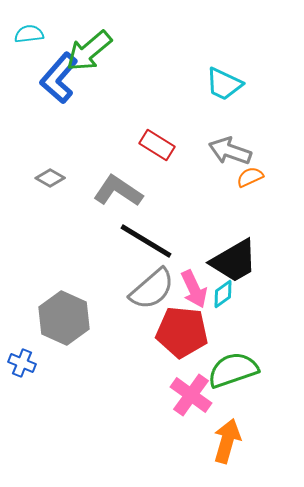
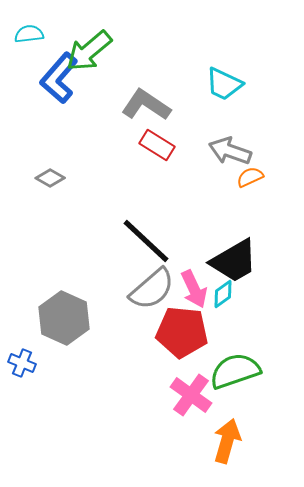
gray L-shape: moved 28 px right, 86 px up
black line: rotated 12 degrees clockwise
green semicircle: moved 2 px right, 1 px down
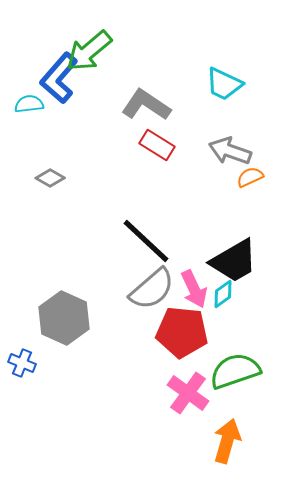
cyan semicircle: moved 70 px down
pink cross: moved 3 px left, 2 px up
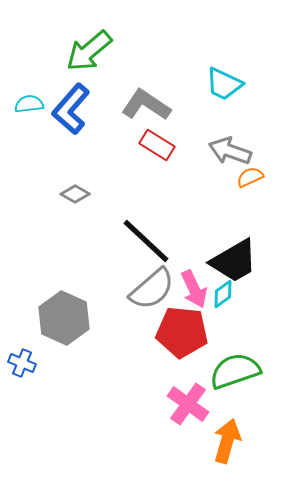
blue L-shape: moved 12 px right, 31 px down
gray diamond: moved 25 px right, 16 px down
pink cross: moved 11 px down
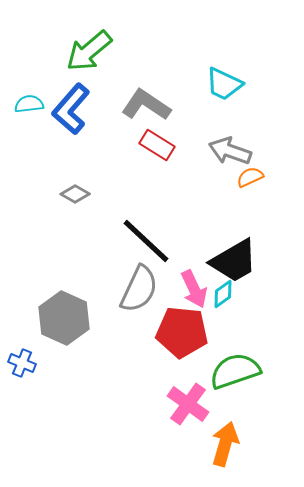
gray semicircle: moved 13 px left; rotated 24 degrees counterclockwise
orange arrow: moved 2 px left, 3 px down
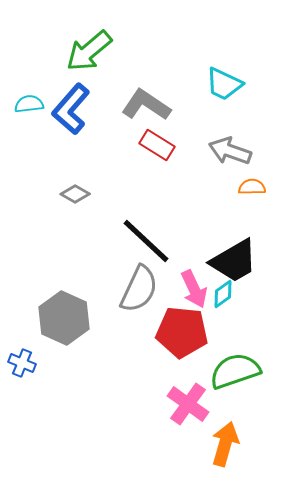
orange semicircle: moved 2 px right, 10 px down; rotated 24 degrees clockwise
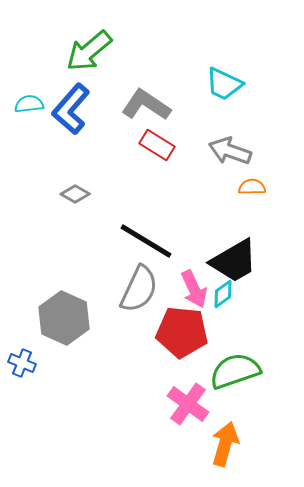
black line: rotated 12 degrees counterclockwise
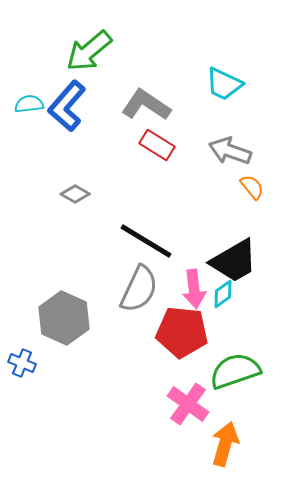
blue L-shape: moved 4 px left, 3 px up
orange semicircle: rotated 52 degrees clockwise
pink arrow: rotated 18 degrees clockwise
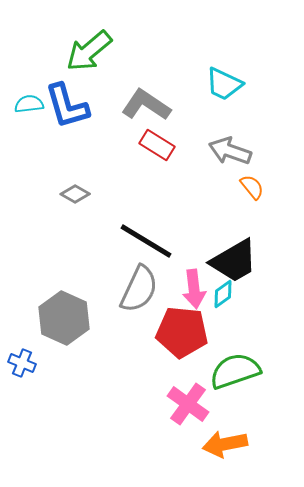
blue L-shape: rotated 57 degrees counterclockwise
orange arrow: rotated 117 degrees counterclockwise
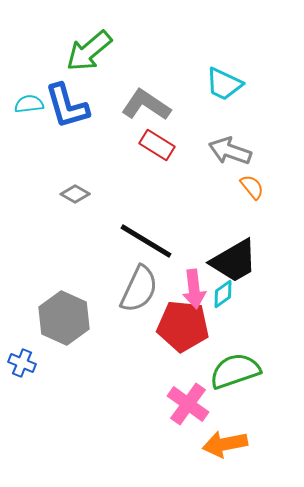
red pentagon: moved 1 px right, 6 px up
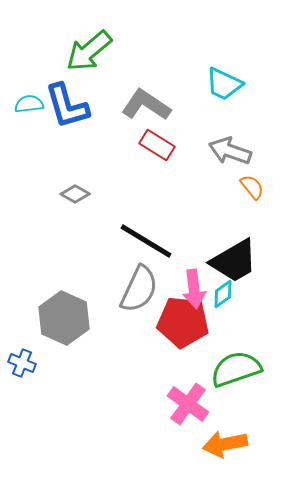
red pentagon: moved 4 px up
green semicircle: moved 1 px right, 2 px up
